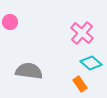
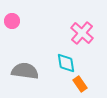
pink circle: moved 2 px right, 1 px up
cyan diamond: moved 25 px left; rotated 40 degrees clockwise
gray semicircle: moved 4 px left
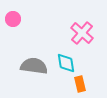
pink circle: moved 1 px right, 2 px up
gray semicircle: moved 9 px right, 5 px up
orange rectangle: rotated 21 degrees clockwise
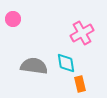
pink cross: rotated 20 degrees clockwise
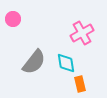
gray semicircle: moved 4 px up; rotated 120 degrees clockwise
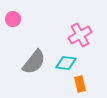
pink cross: moved 2 px left, 2 px down
cyan diamond: rotated 75 degrees counterclockwise
